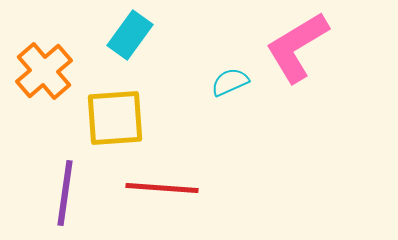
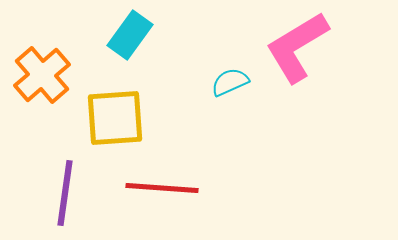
orange cross: moved 2 px left, 4 px down
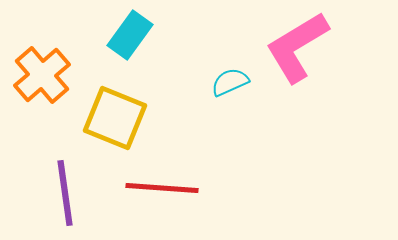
yellow square: rotated 26 degrees clockwise
purple line: rotated 16 degrees counterclockwise
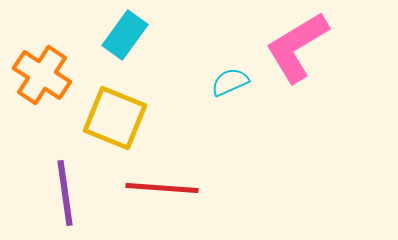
cyan rectangle: moved 5 px left
orange cross: rotated 16 degrees counterclockwise
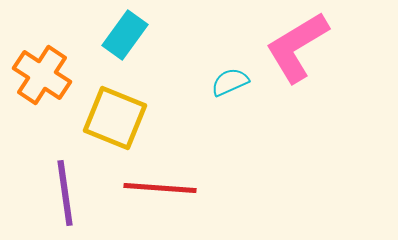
red line: moved 2 px left
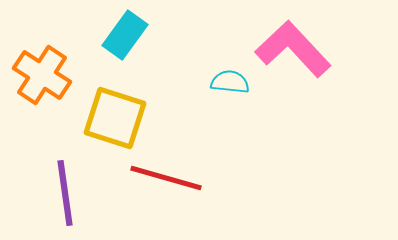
pink L-shape: moved 4 px left, 2 px down; rotated 78 degrees clockwise
cyan semicircle: rotated 30 degrees clockwise
yellow square: rotated 4 degrees counterclockwise
red line: moved 6 px right, 10 px up; rotated 12 degrees clockwise
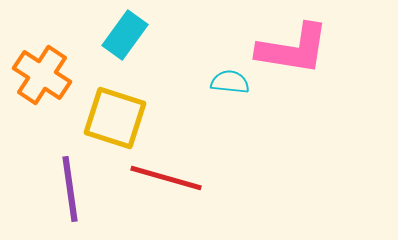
pink L-shape: rotated 142 degrees clockwise
purple line: moved 5 px right, 4 px up
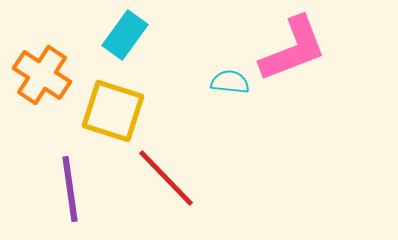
pink L-shape: rotated 30 degrees counterclockwise
yellow square: moved 2 px left, 7 px up
red line: rotated 30 degrees clockwise
